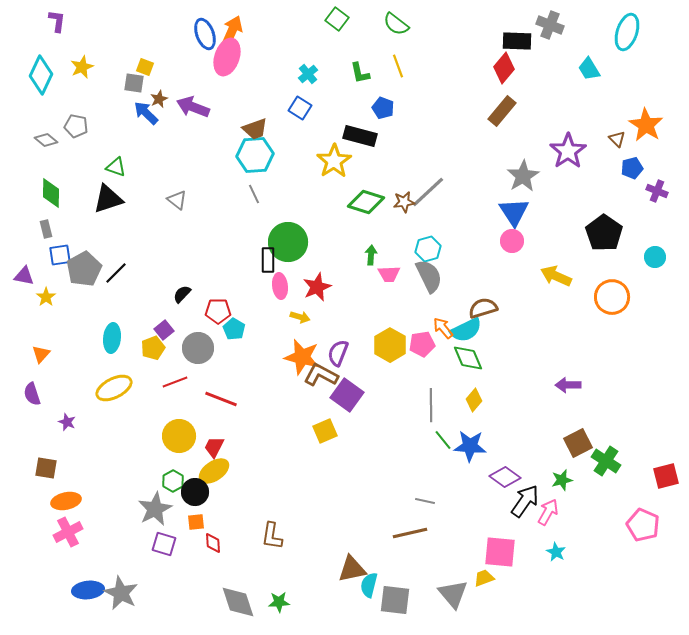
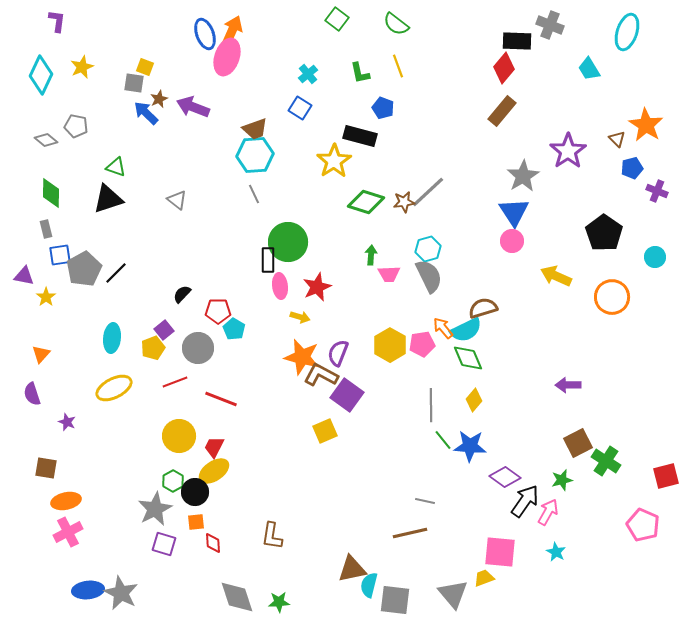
gray diamond at (238, 602): moved 1 px left, 5 px up
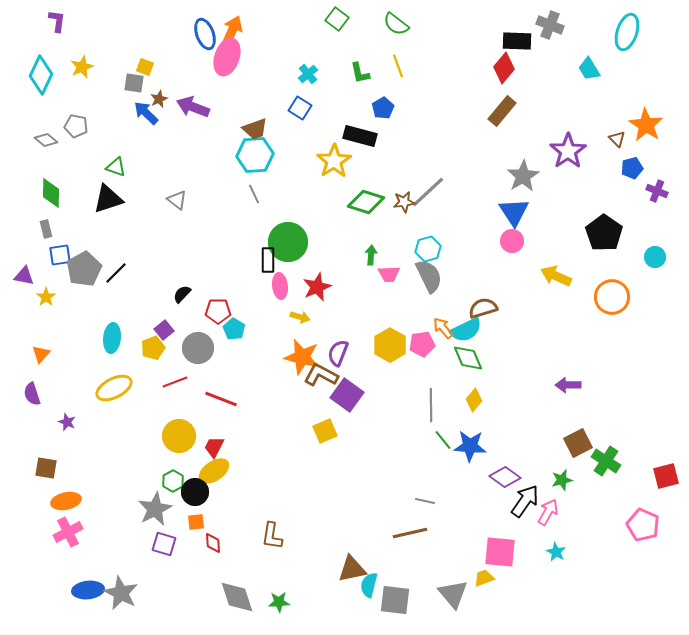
blue pentagon at (383, 108): rotated 20 degrees clockwise
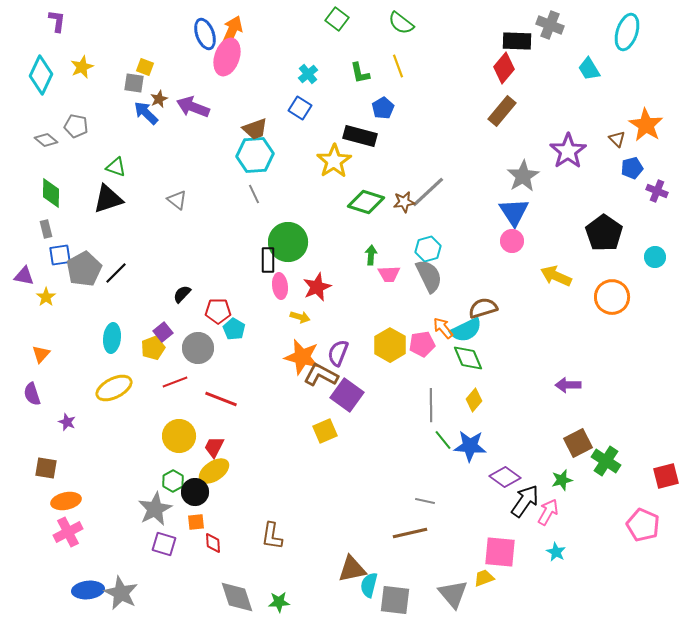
green semicircle at (396, 24): moved 5 px right, 1 px up
purple square at (164, 330): moved 1 px left, 2 px down
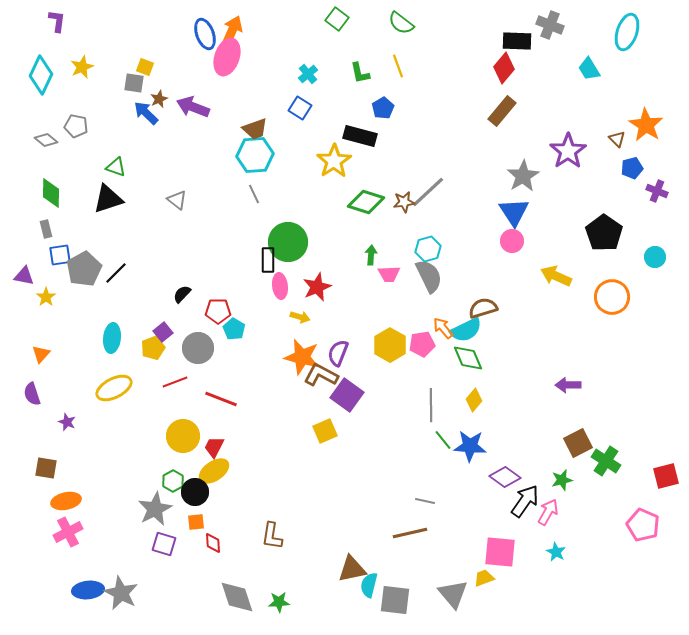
yellow circle at (179, 436): moved 4 px right
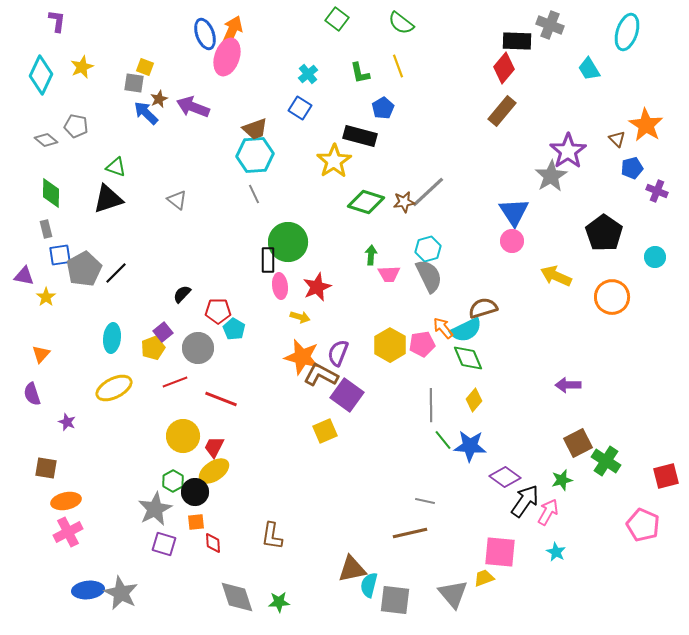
gray star at (523, 176): moved 28 px right
